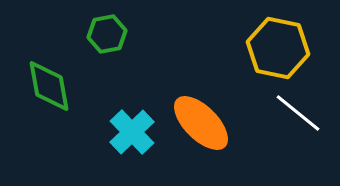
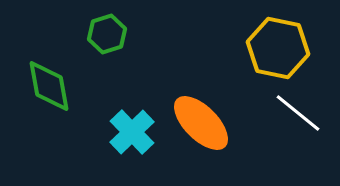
green hexagon: rotated 6 degrees counterclockwise
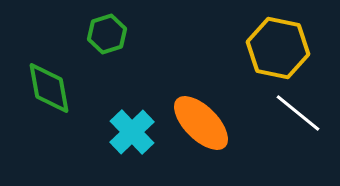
green diamond: moved 2 px down
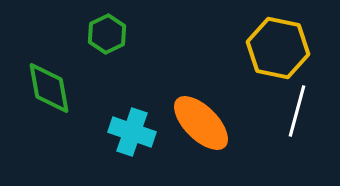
green hexagon: rotated 9 degrees counterclockwise
white line: moved 1 px left, 2 px up; rotated 66 degrees clockwise
cyan cross: rotated 27 degrees counterclockwise
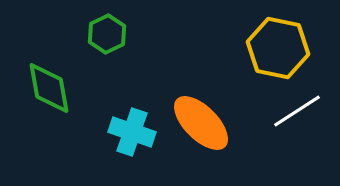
white line: rotated 42 degrees clockwise
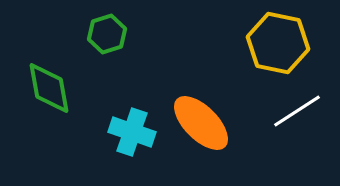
green hexagon: rotated 9 degrees clockwise
yellow hexagon: moved 5 px up
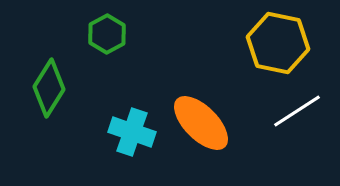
green hexagon: rotated 12 degrees counterclockwise
green diamond: rotated 42 degrees clockwise
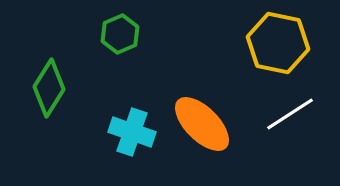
green hexagon: moved 13 px right; rotated 6 degrees clockwise
white line: moved 7 px left, 3 px down
orange ellipse: moved 1 px right, 1 px down
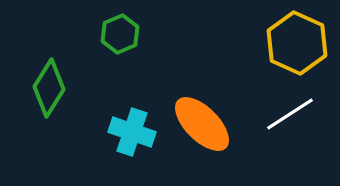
yellow hexagon: moved 19 px right; rotated 12 degrees clockwise
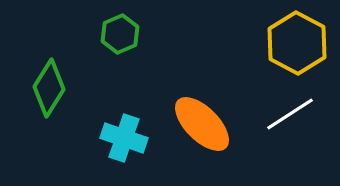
yellow hexagon: rotated 4 degrees clockwise
cyan cross: moved 8 px left, 6 px down
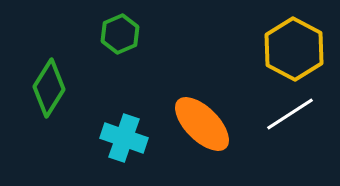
yellow hexagon: moved 3 px left, 6 px down
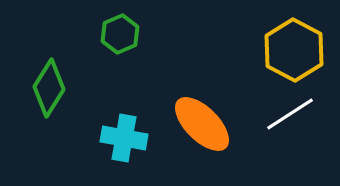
yellow hexagon: moved 1 px down
cyan cross: rotated 9 degrees counterclockwise
